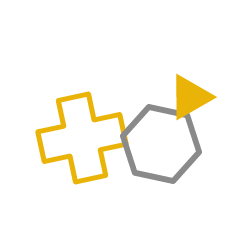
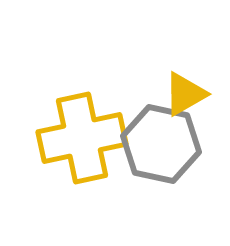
yellow triangle: moved 5 px left, 3 px up
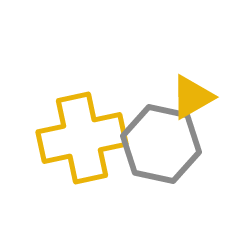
yellow triangle: moved 7 px right, 3 px down
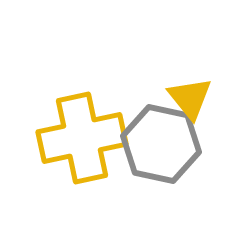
yellow triangle: moved 2 px left, 1 px down; rotated 39 degrees counterclockwise
